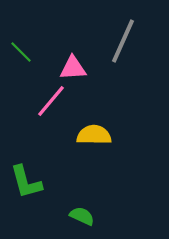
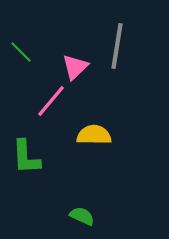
gray line: moved 6 px left, 5 px down; rotated 15 degrees counterclockwise
pink triangle: moved 2 px right, 1 px up; rotated 40 degrees counterclockwise
green L-shape: moved 25 px up; rotated 12 degrees clockwise
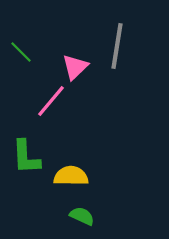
yellow semicircle: moved 23 px left, 41 px down
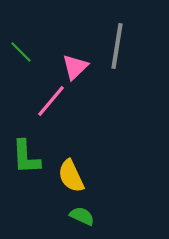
yellow semicircle: rotated 116 degrees counterclockwise
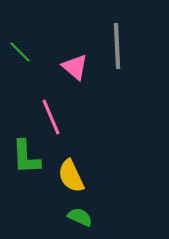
gray line: rotated 12 degrees counterclockwise
green line: moved 1 px left
pink triangle: rotated 36 degrees counterclockwise
pink line: moved 16 px down; rotated 63 degrees counterclockwise
green semicircle: moved 2 px left, 1 px down
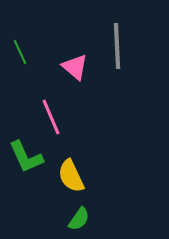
green line: rotated 20 degrees clockwise
green L-shape: rotated 21 degrees counterclockwise
green semicircle: moved 1 px left, 2 px down; rotated 100 degrees clockwise
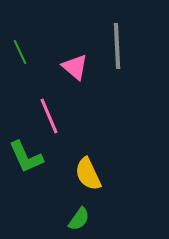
pink line: moved 2 px left, 1 px up
yellow semicircle: moved 17 px right, 2 px up
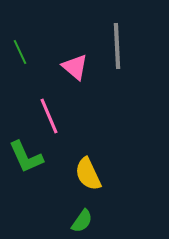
green semicircle: moved 3 px right, 2 px down
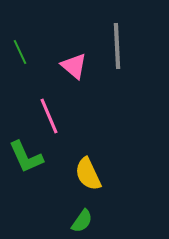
pink triangle: moved 1 px left, 1 px up
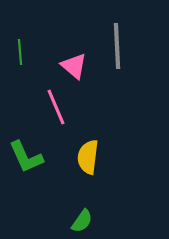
green line: rotated 20 degrees clockwise
pink line: moved 7 px right, 9 px up
yellow semicircle: moved 17 px up; rotated 32 degrees clockwise
